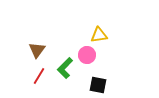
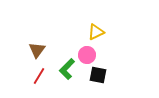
yellow triangle: moved 3 px left, 3 px up; rotated 18 degrees counterclockwise
green L-shape: moved 2 px right, 1 px down
black square: moved 10 px up
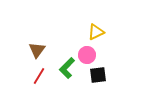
green L-shape: moved 1 px up
black square: rotated 18 degrees counterclockwise
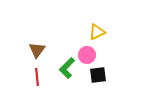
yellow triangle: moved 1 px right
red line: moved 2 px left, 1 px down; rotated 36 degrees counterclockwise
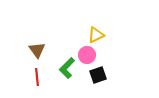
yellow triangle: moved 1 px left, 3 px down
brown triangle: rotated 12 degrees counterclockwise
black square: rotated 12 degrees counterclockwise
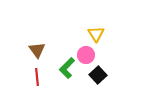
yellow triangle: moved 1 px up; rotated 36 degrees counterclockwise
pink circle: moved 1 px left
black square: rotated 24 degrees counterclockwise
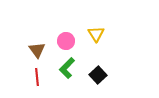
pink circle: moved 20 px left, 14 px up
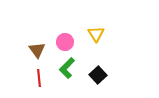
pink circle: moved 1 px left, 1 px down
red line: moved 2 px right, 1 px down
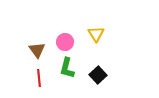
green L-shape: rotated 30 degrees counterclockwise
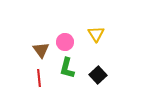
brown triangle: moved 4 px right
